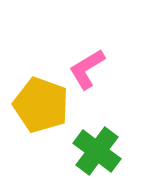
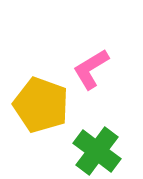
pink L-shape: moved 4 px right
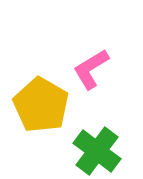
yellow pentagon: rotated 10 degrees clockwise
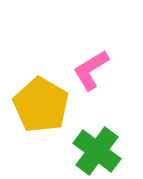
pink L-shape: moved 1 px down
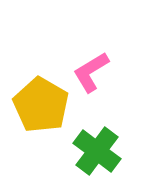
pink L-shape: moved 2 px down
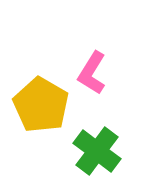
pink L-shape: moved 1 px right, 1 px down; rotated 27 degrees counterclockwise
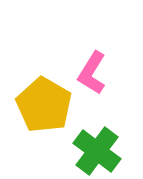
yellow pentagon: moved 3 px right
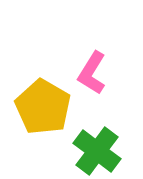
yellow pentagon: moved 1 px left, 2 px down
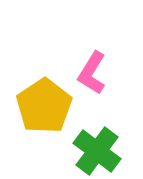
yellow pentagon: moved 1 px right, 1 px up; rotated 8 degrees clockwise
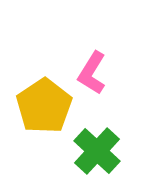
green cross: rotated 6 degrees clockwise
